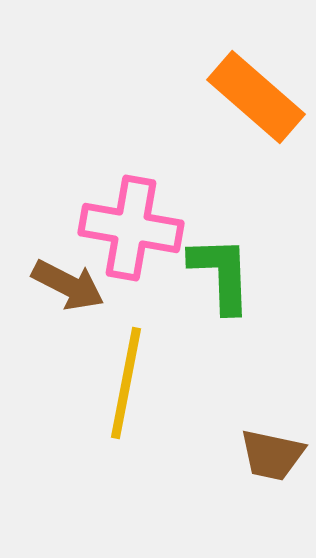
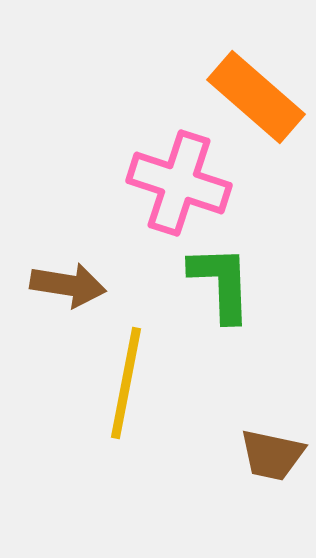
pink cross: moved 48 px right, 45 px up; rotated 8 degrees clockwise
green L-shape: moved 9 px down
brown arrow: rotated 18 degrees counterclockwise
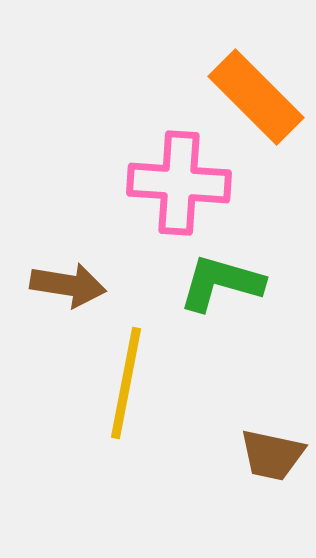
orange rectangle: rotated 4 degrees clockwise
pink cross: rotated 14 degrees counterclockwise
green L-shape: rotated 72 degrees counterclockwise
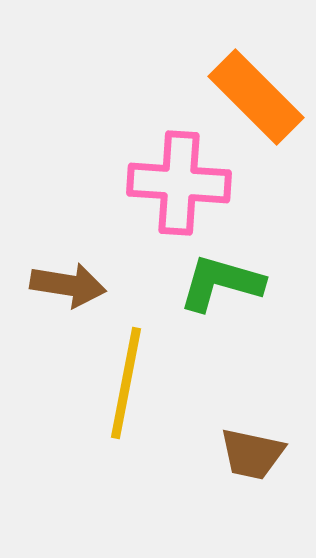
brown trapezoid: moved 20 px left, 1 px up
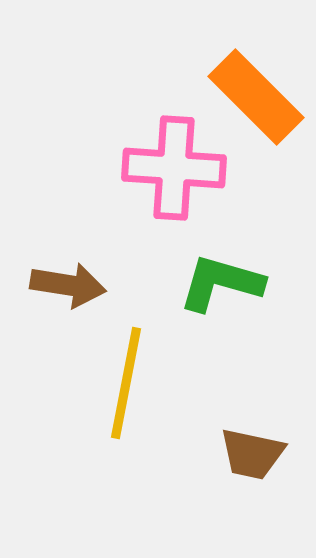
pink cross: moved 5 px left, 15 px up
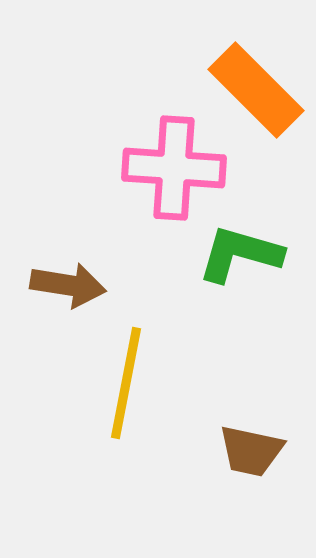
orange rectangle: moved 7 px up
green L-shape: moved 19 px right, 29 px up
brown trapezoid: moved 1 px left, 3 px up
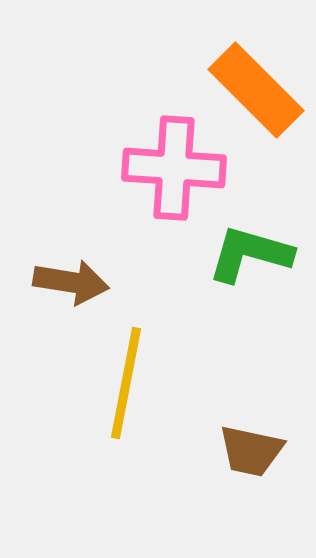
green L-shape: moved 10 px right
brown arrow: moved 3 px right, 3 px up
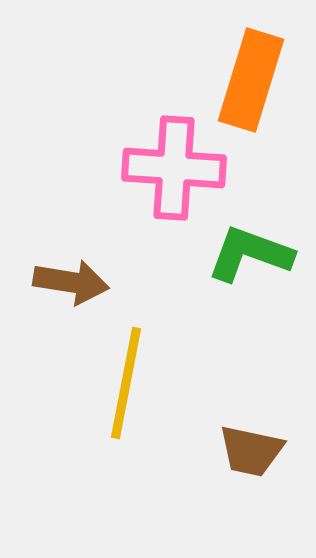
orange rectangle: moved 5 px left, 10 px up; rotated 62 degrees clockwise
green L-shape: rotated 4 degrees clockwise
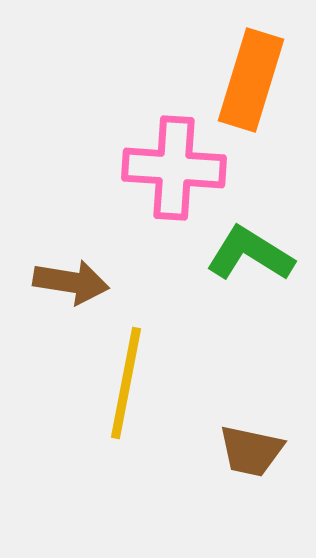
green L-shape: rotated 12 degrees clockwise
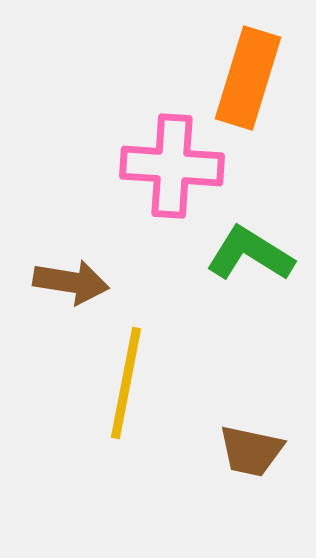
orange rectangle: moved 3 px left, 2 px up
pink cross: moved 2 px left, 2 px up
